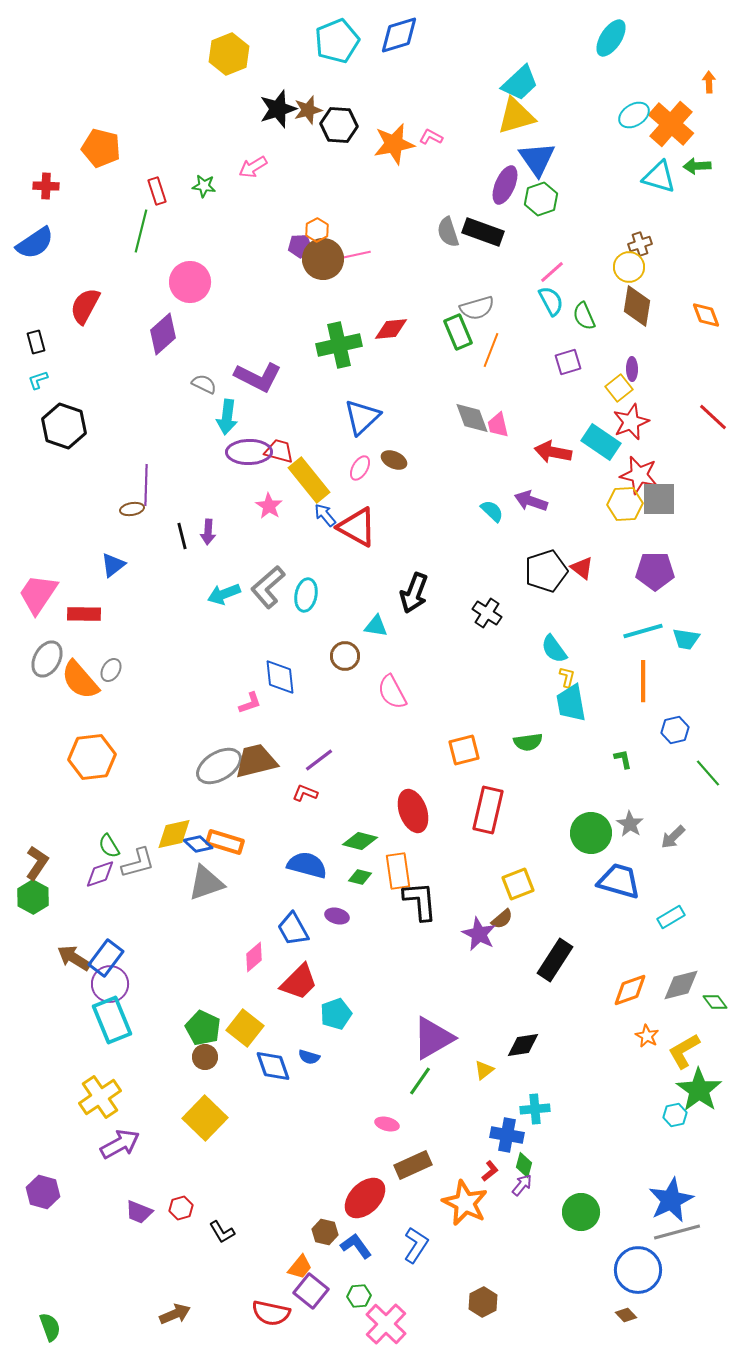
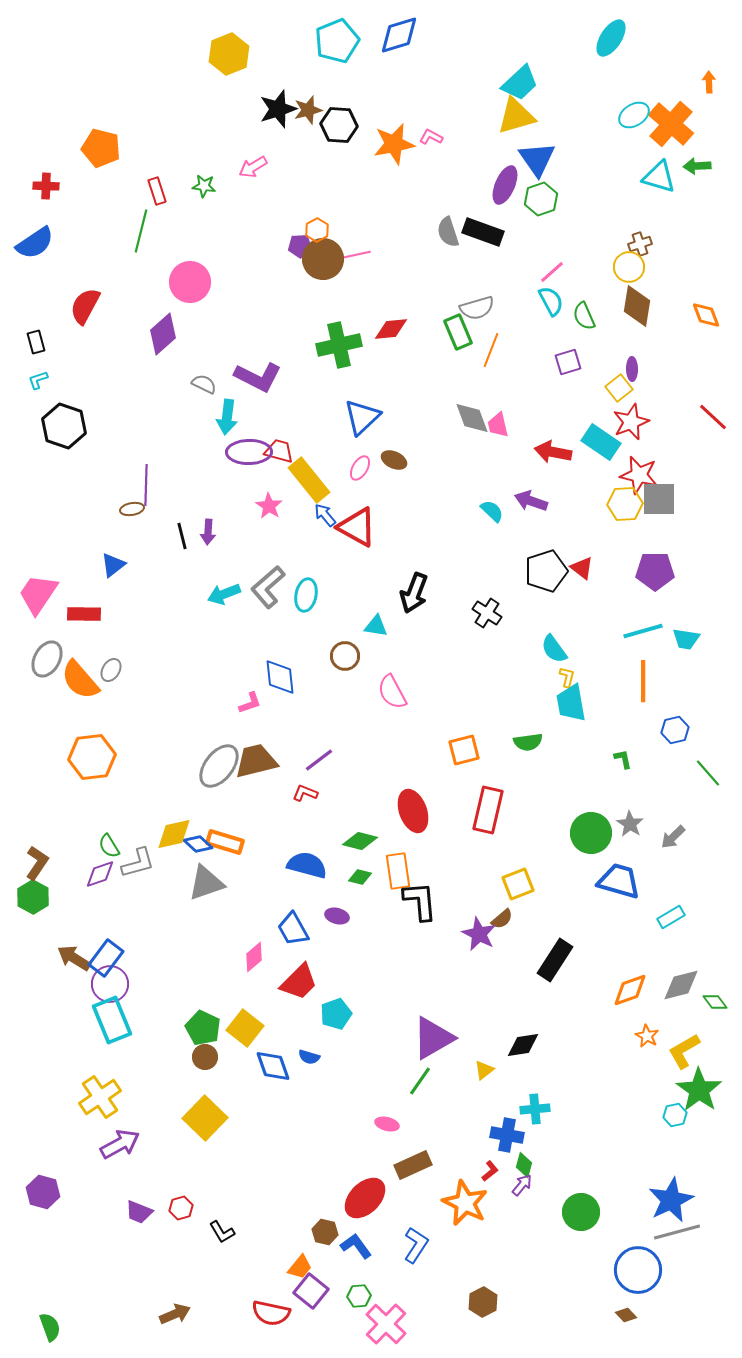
gray ellipse at (219, 766): rotated 21 degrees counterclockwise
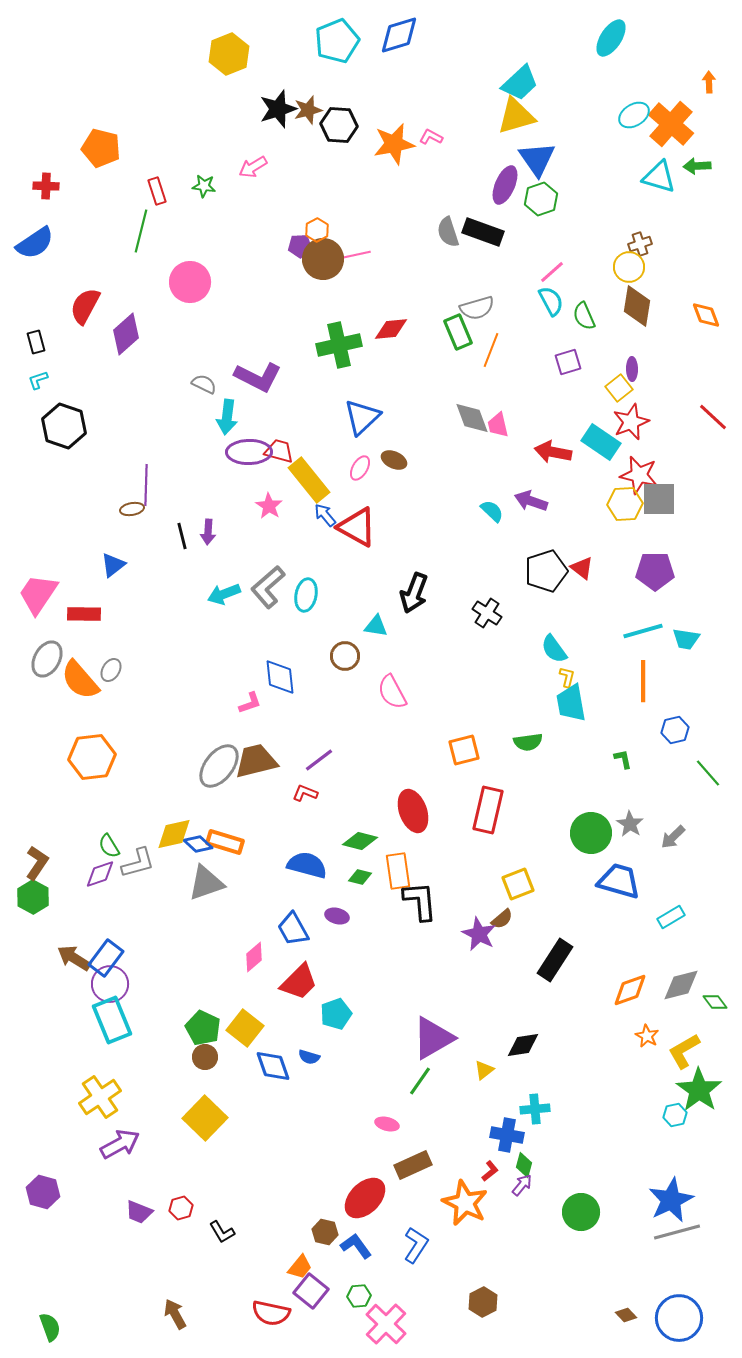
purple diamond at (163, 334): moved 37 px left
blue circle at (638, 1270): moved 41 px right, 48 px down
brown arrow at (175, 1314): rotated 96 degrees counterclockwise
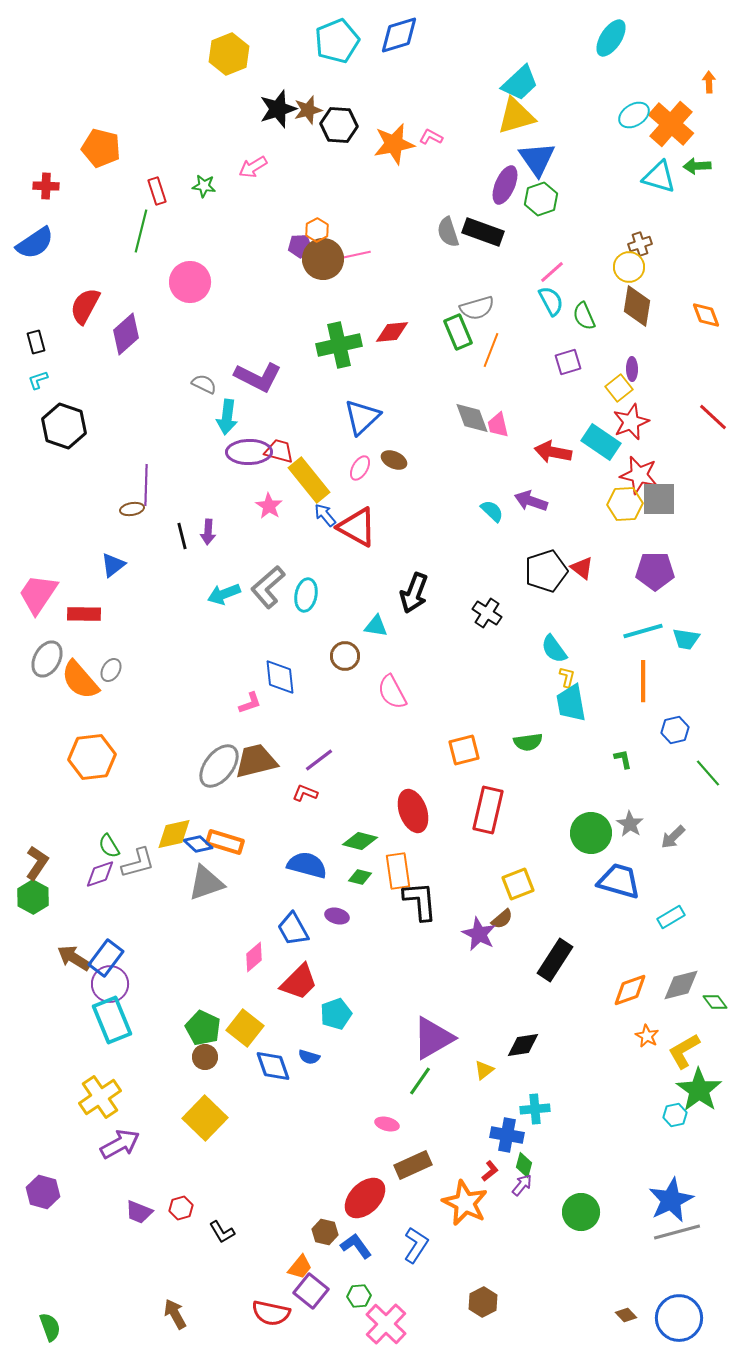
red diamond at (391, 329): moved 1 px right, 3 px down
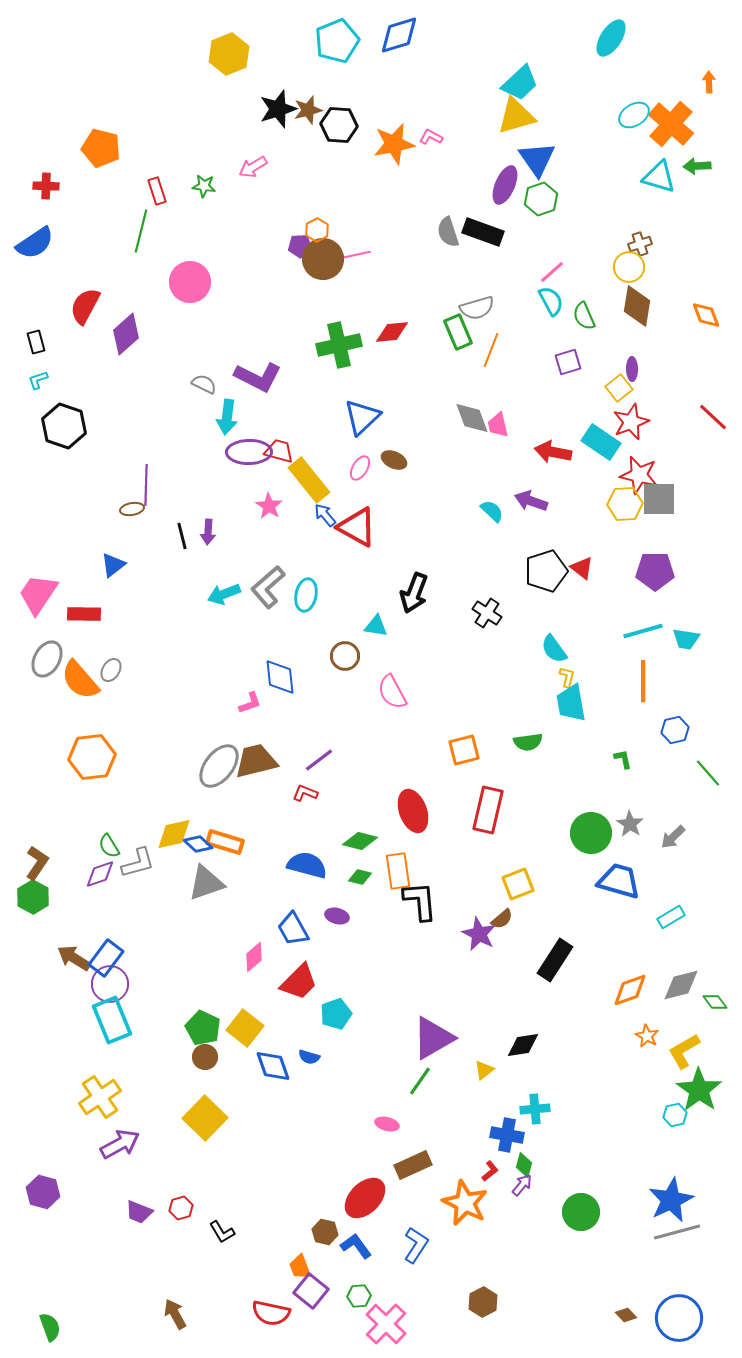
orange trapezoid at (300, 1267): rotated 120 degrees clockwise
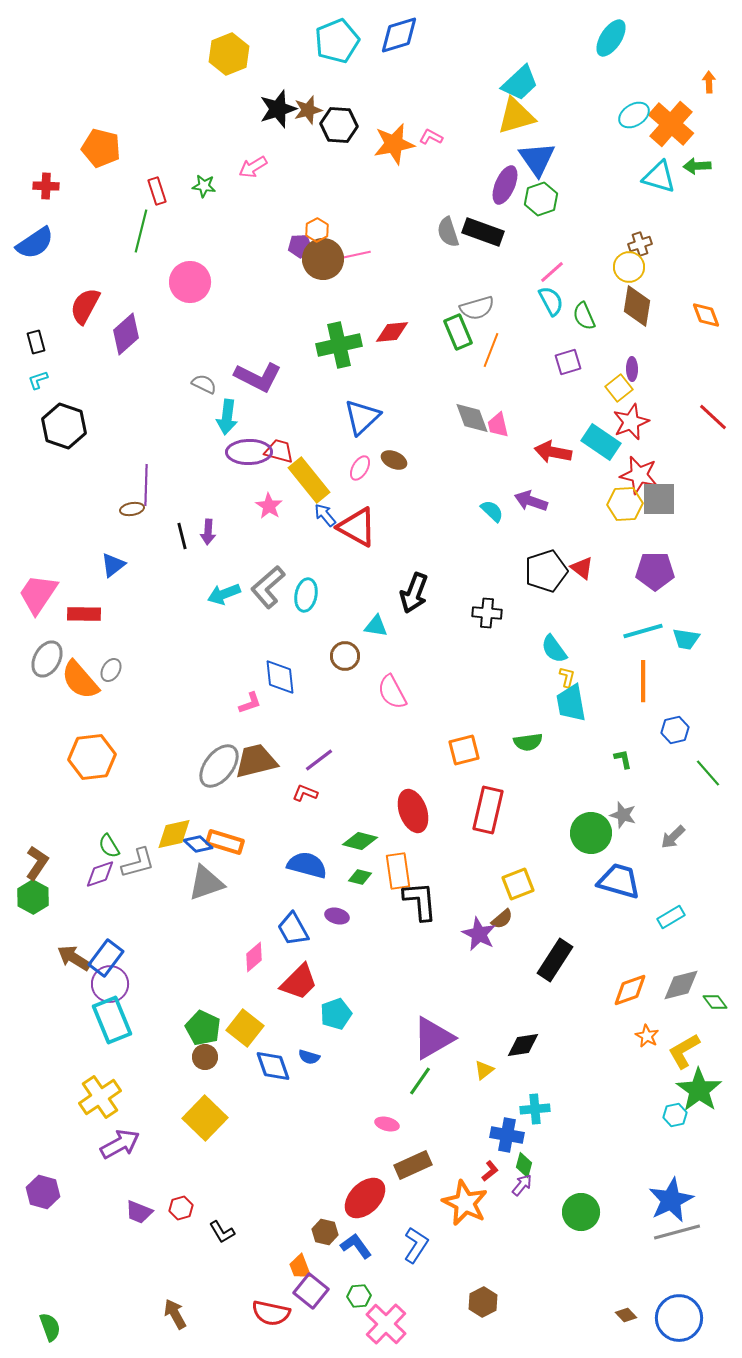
black cross at (487, 613): rotated 28 degrees counterclockwise
gray star at (630, 824): moved 7 px left, 9 px up; rotated 16 degrees counterclockwise
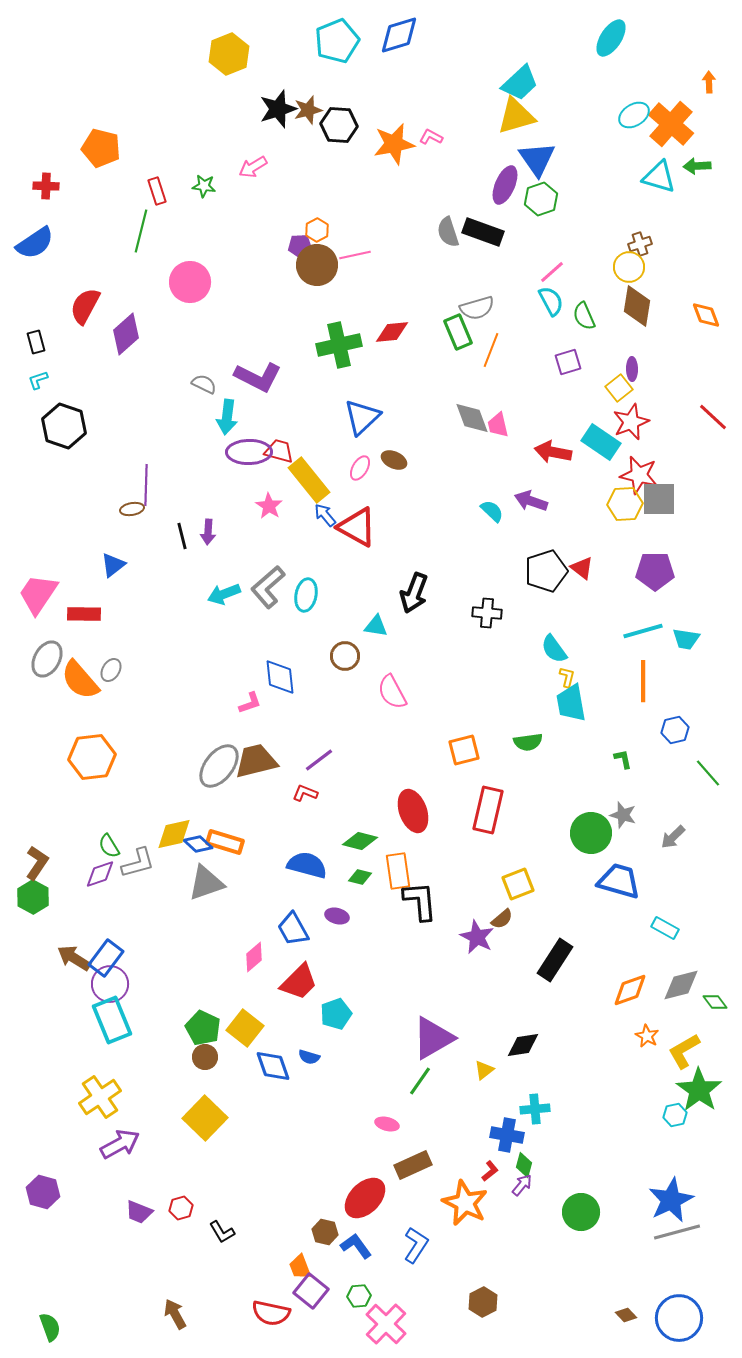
brown circle at (323, 259): moved 6 px left, 6 px down
cyan rectangle at (671, 917): moved 6 px left, 11 px down; rotated 60 degrees clockwise
purple star at (479, 934): moved 2 px left, 3 px down
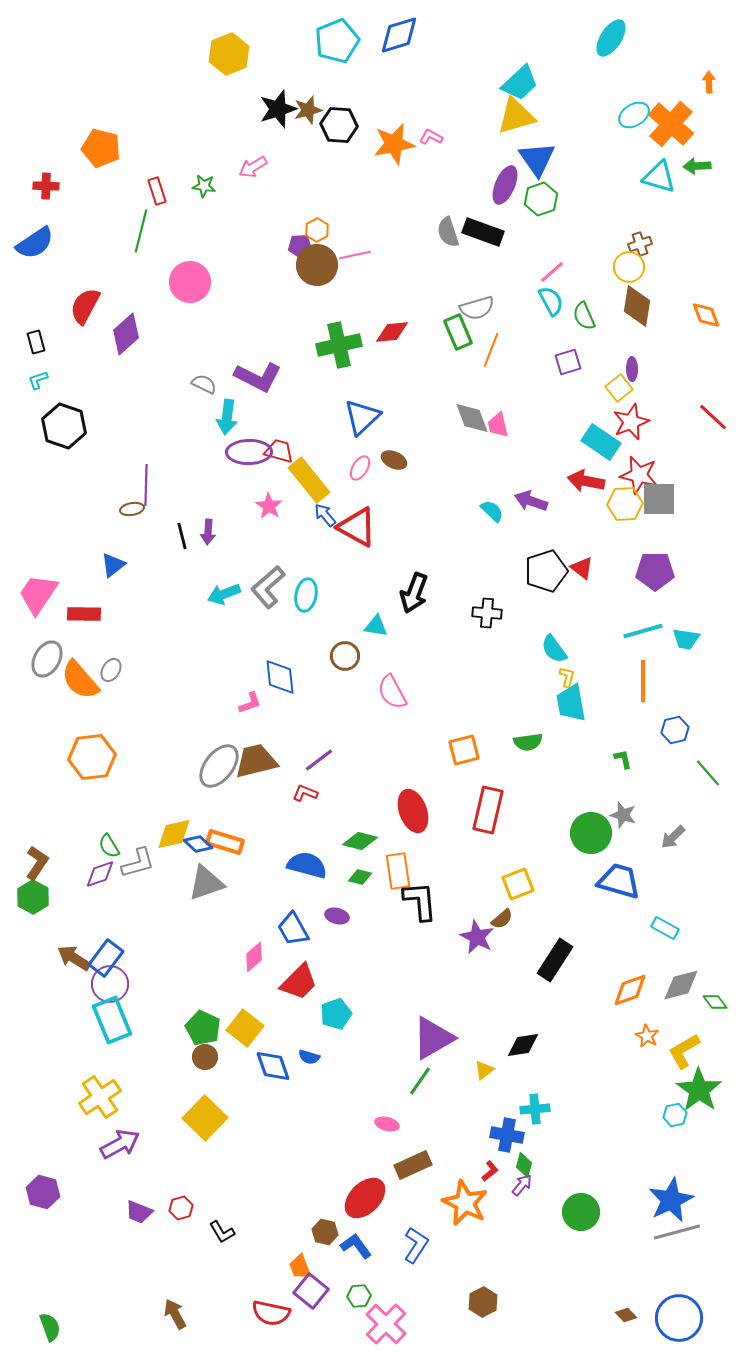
red arrow at (553, 452): moved 33 px right, 29 px down
